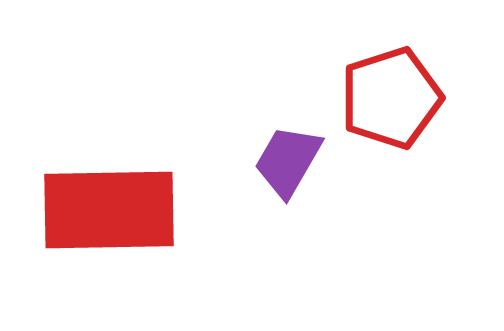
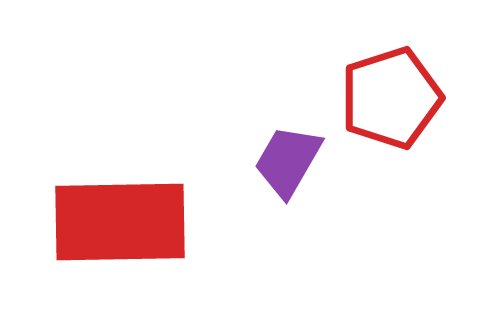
red rectangle: moved 11 px right, 12 px down
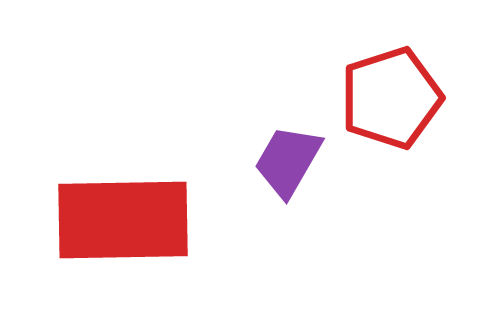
red rectangle: moved 3 px right, 2 px up
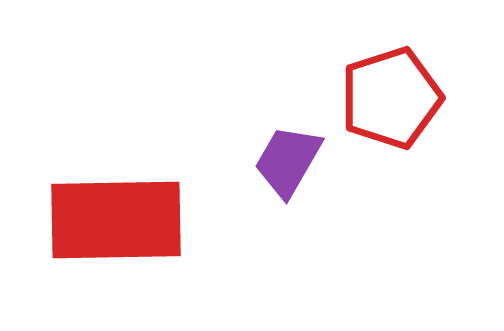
red rectangle: moved 7 px left
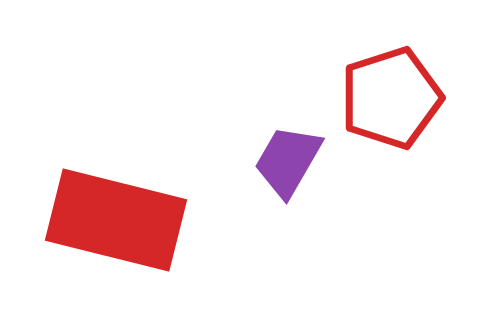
red rectangle: rotated 15 degrees clockwise
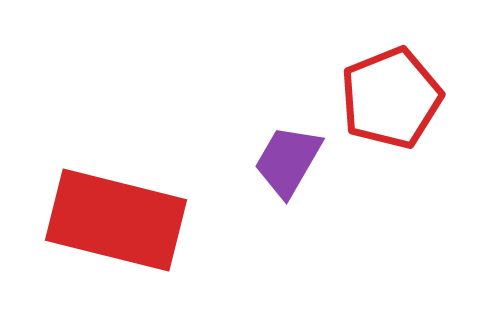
red pentagon: rotated 4 degrees counterclockwise
